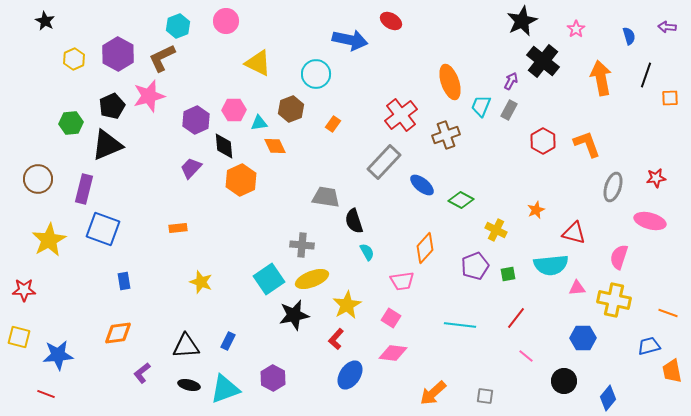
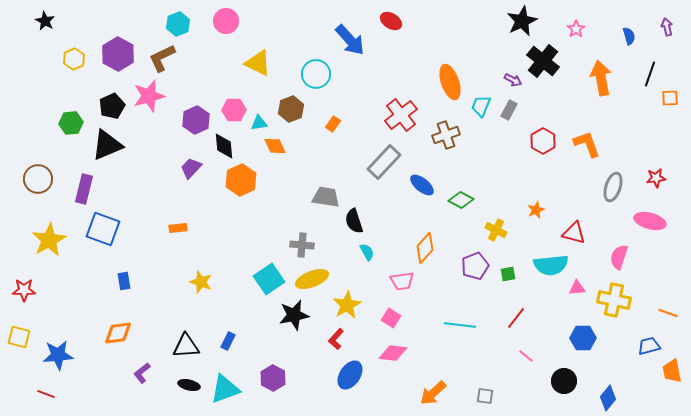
cyan hexagon at (178, 26): moved 2 px up
purple arrow at (667, 27): rotated 72 degrees clockwise
blue arrow at (350, 40): rotated 36 degrees clockwise
black line at (646, 75): moved 4 px right, 1 px up
purple arrow at (511, 81): moved 2 px right, 1 px up; rotated 90 degrees clockwise
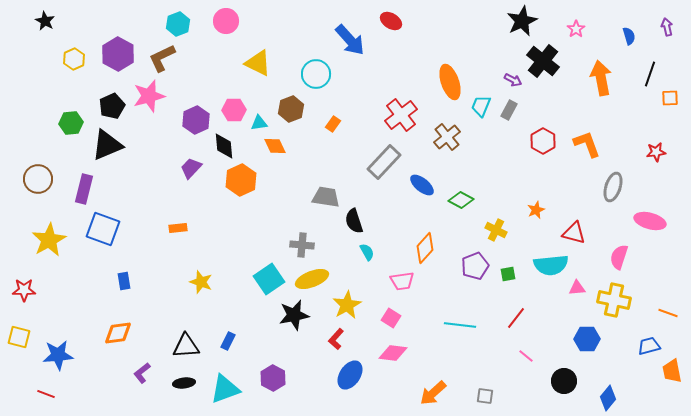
brown cross at (446, 135): moved 1 px right, 2 px down; rotated 20 degrees counterclockwise
red star at (656, 178): moved 26 px up
blue hexagon at (583, 338): moved 4 px right, 1 px down
black ellipse at (189, 385): moved 5 px left, 2 px up; rotated 20 degrees counterclockwise
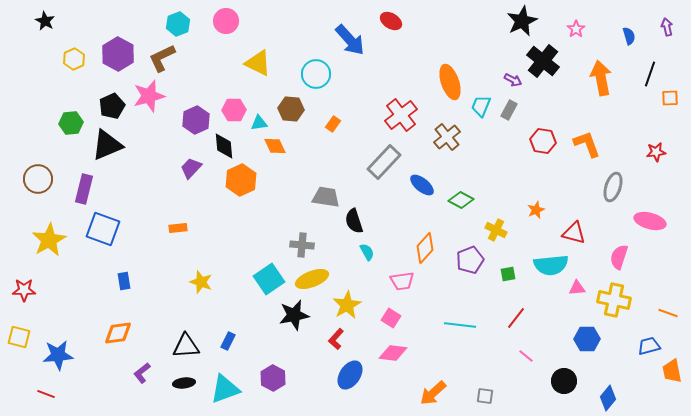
brown hexagon at (291, 109): rotated 25 degrees clockwise
red hexagon at (543, 141): rotated 20 degrees counterclockwise
purple pentagon at (475, 266): moved 5 px left, 6 px up
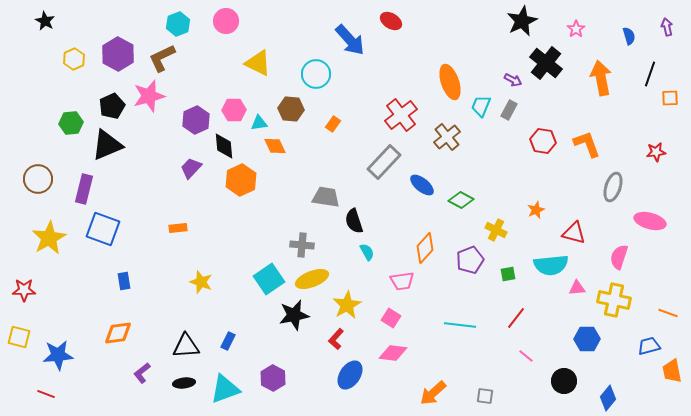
black cross at (543, 61): moved 3 px right, 2 px down
yellow star at (49, 240): moved 2 px up
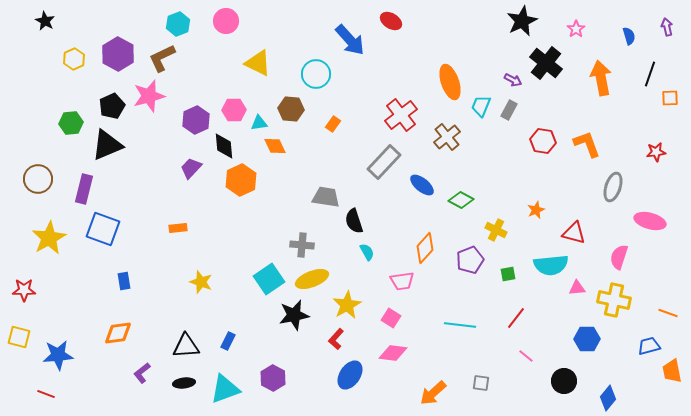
gray square at (485, 396): moved 4 px left, 13 px up
